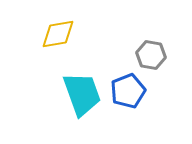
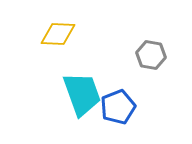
yellow diamond: rotated 12 degrees clockwise
blue pentagon: moved 10 px left, 16 px down
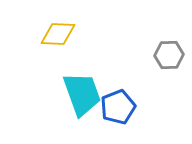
gray hexagon: moved 18 px right; rotated 12 degrees counterclockwise
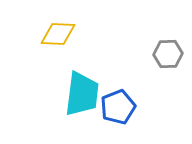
gray hexagon: moved 1 px left, 1 px up
cyan trapezoid: rotated 27 degrees clockwise
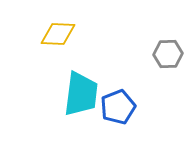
cyan trapezoid: moved 1 px left
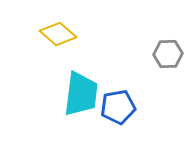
yellow diamond: rotated 39 degrees clockwise
blue pentagon: rotated 12 degrees clockwise
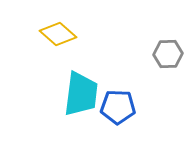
blue pentagon: rotated 12 degrees clockwise
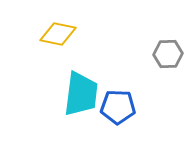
yellow diamond: rotated 30 degrees counterclockwise
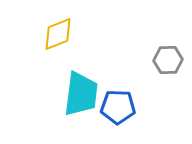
yellow diamond: rotated 33 degrees counterclockwise
gray hexagon: moved 6 px down
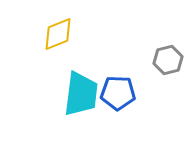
gray hexagon: rotated 12 degrees counterclockwise
blue pentagon: moved 14 px up
